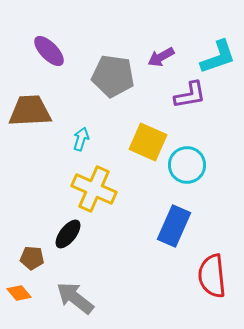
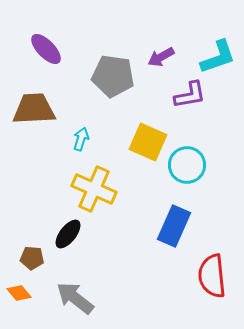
purple ellipse: moved 3 px left, 2 px up
brown trapezoid: moved 4 px right, 2 px up
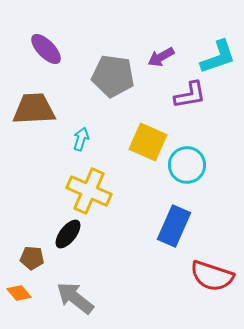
yellow cross: moved 5 px left, 2 px down
red semicircle: rotated 66 degrees counterclockwise
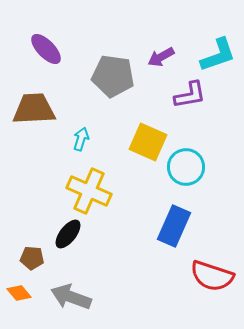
cyan L-shape: moved 2 px up
cyan circle: moved 1 px left, 2 px down
gray arrow: moved 4 px left, 1 px up; rotated 18 degrees counterclockwise
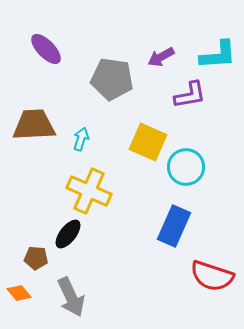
cyan L-shape: rotated 15 degrees clockwise
gray pentagon: moved 1 px left, 3 px down
brown trapezoid: moved 16 px down
brown pentagon: moved 4 px right
gray arrow: rotated 135 degrees counterclockwise
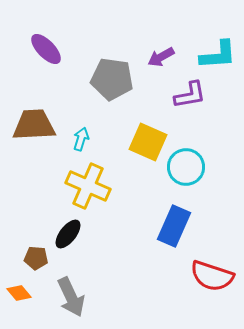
yellow cross: moved 1 px left, 5 px up
